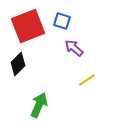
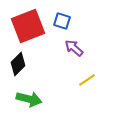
green arrow: moved 10 px left, 6 px up; rotated 80 degrees clockwise
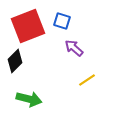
black diamond: moved 3 px left, 3 px up
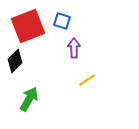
purple arrow: rotated 48 degrees clockwise
green arrow: rotated 75 degrees counterclockwise
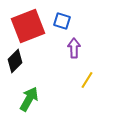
yellow line: rotated 24 degrees counterclockwise
